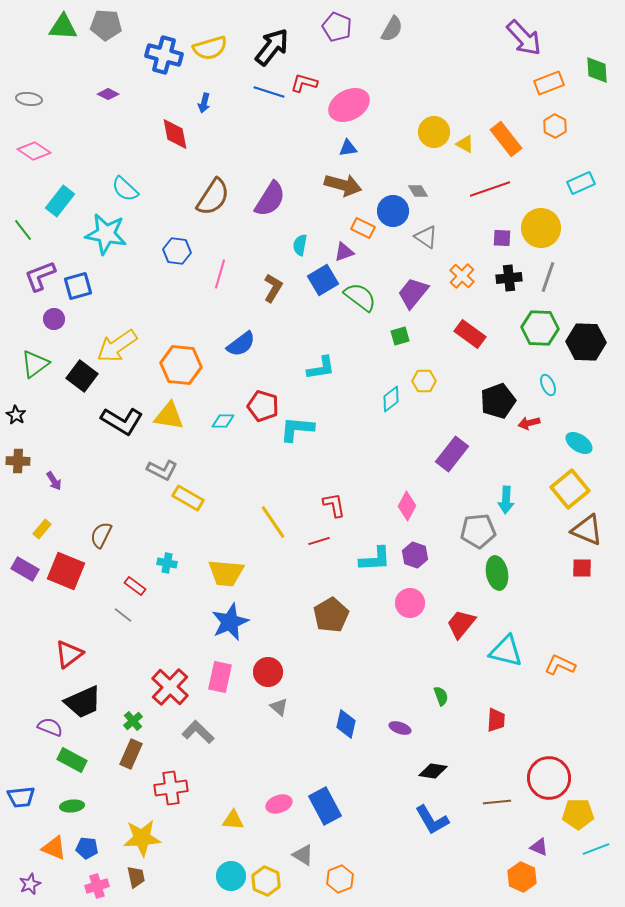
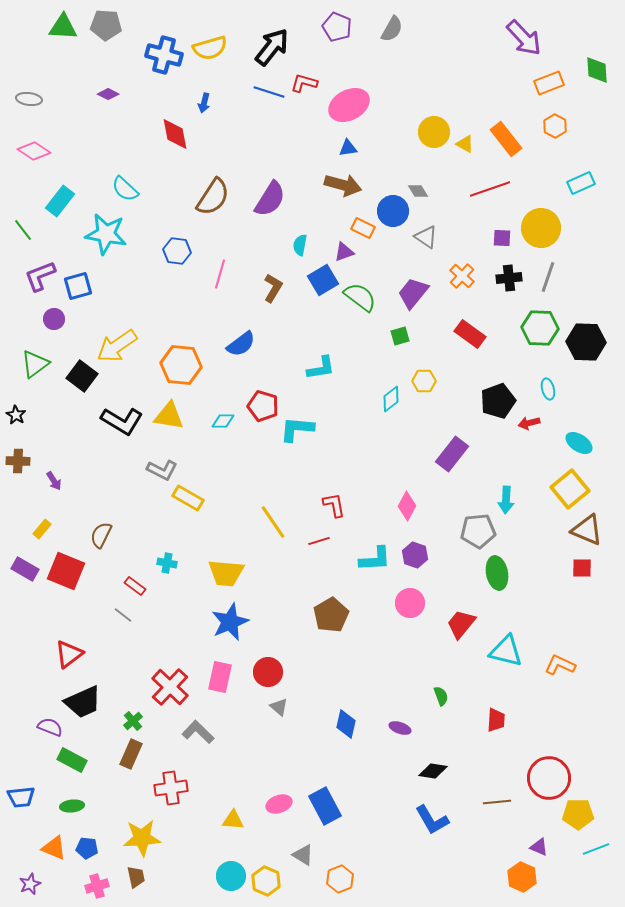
cyan ellipse at (548, 385): moved 4 px down; rotated 10 degrees clockwise
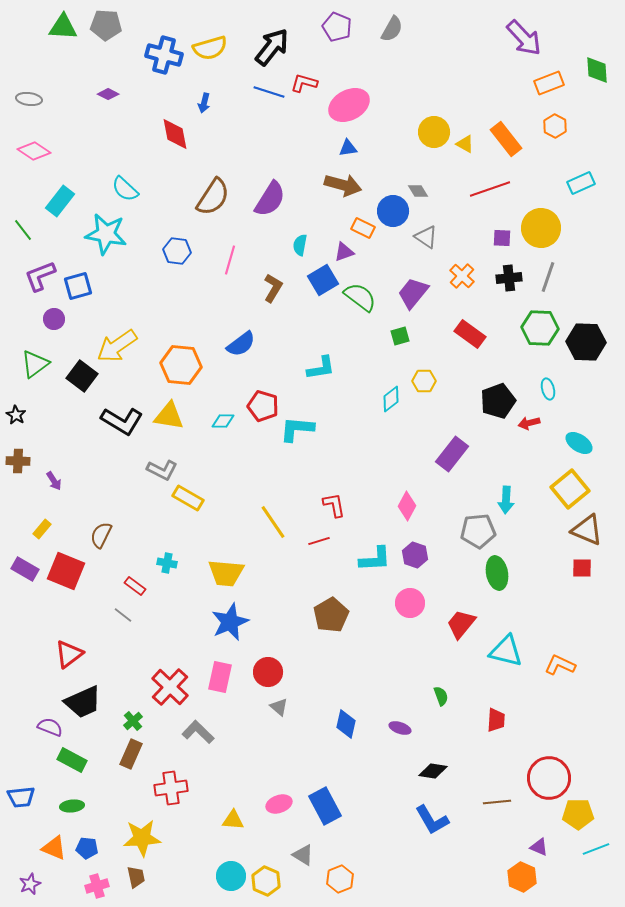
pink line at (220, 274): moved 10 px right, 14 px up
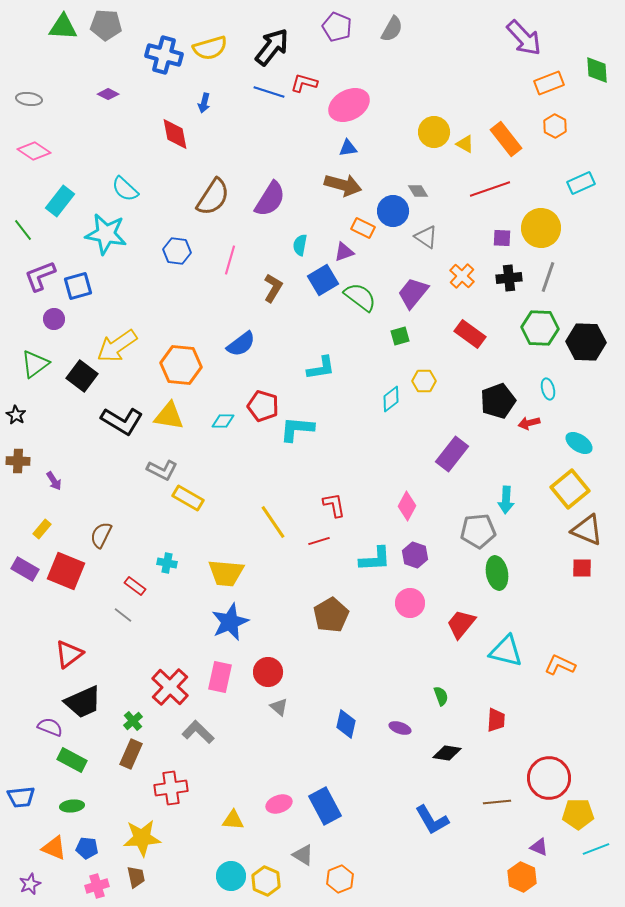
black diamond at (433, 771): moved 14 px right, 18 px up
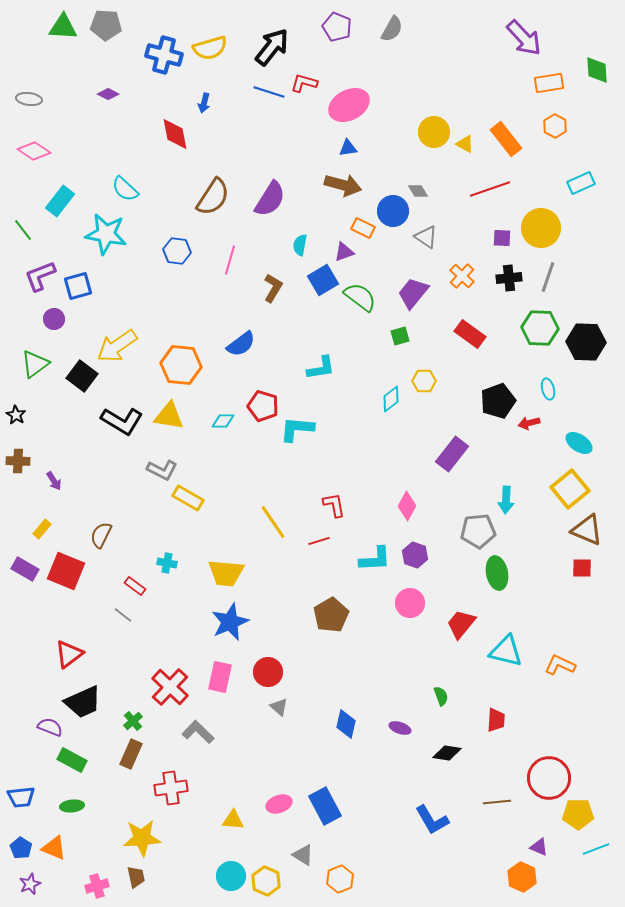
orange rectangle at (549, 83): rotated 12 degrees clockwise
blue pentagon at (87, 848): moved 66 px left; rotated 25 degrees clockwise
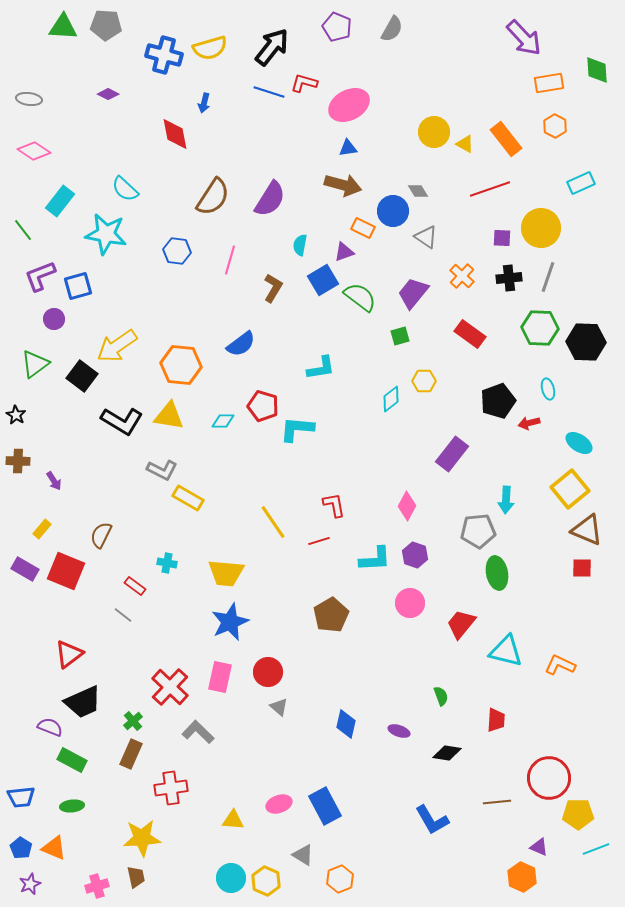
purple ellipse at (400, 728): moved 1 px left, 3 px down
cyan circle at (231, 876): moved 2 px down
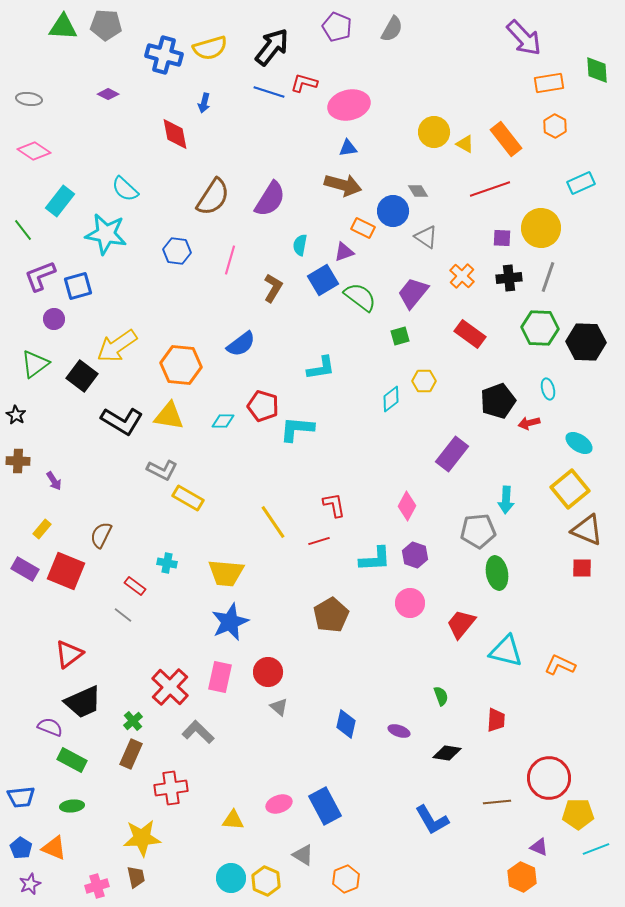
pink ellipse at (349, 105): rotated 15 degrees clockwise
orange hexagon at (340, 879): moved 6 px right
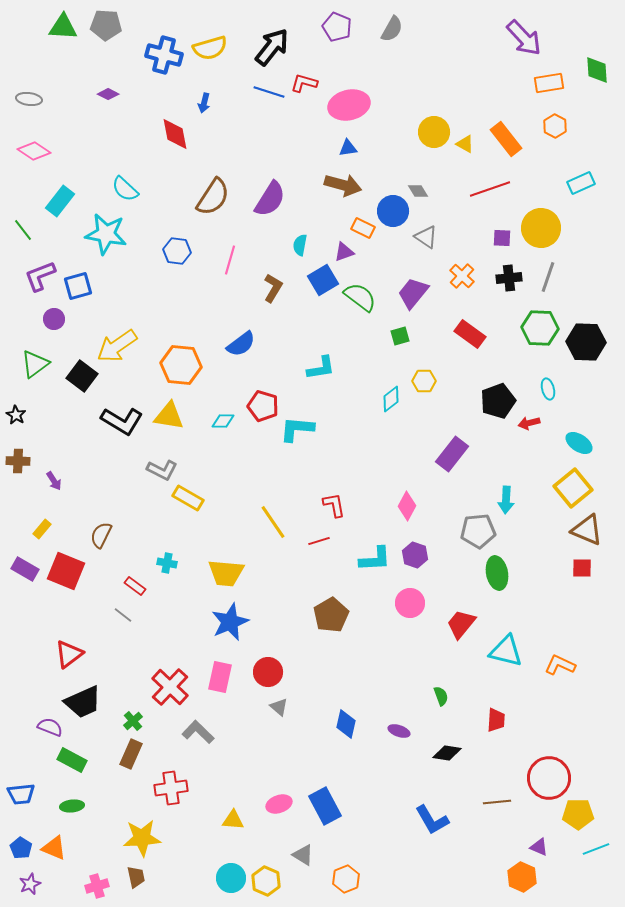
yellow square at (570, 489): moved 3 px right, 1 px up
blue trapezoid at (21, 797): moved 3 px up
